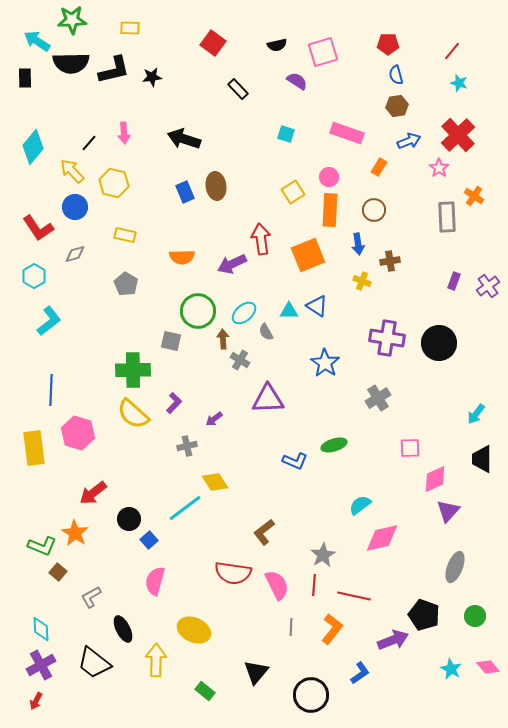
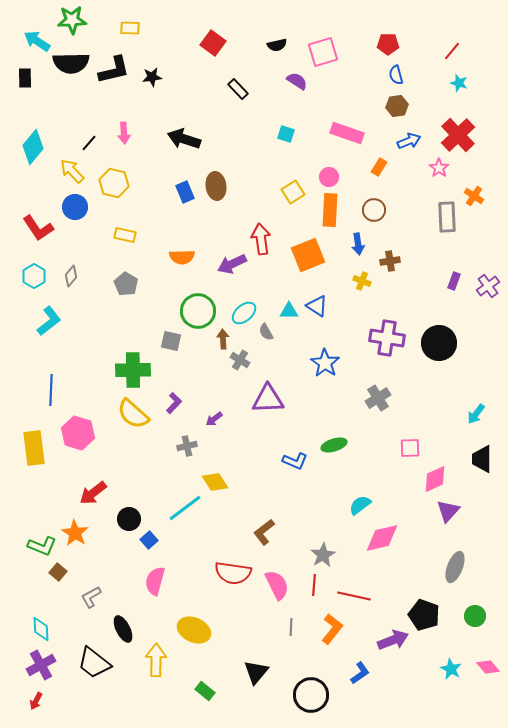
gray diamond at (75, 254): moved 4 px left, 22 px down; rotated 35 degrees counterclockwise
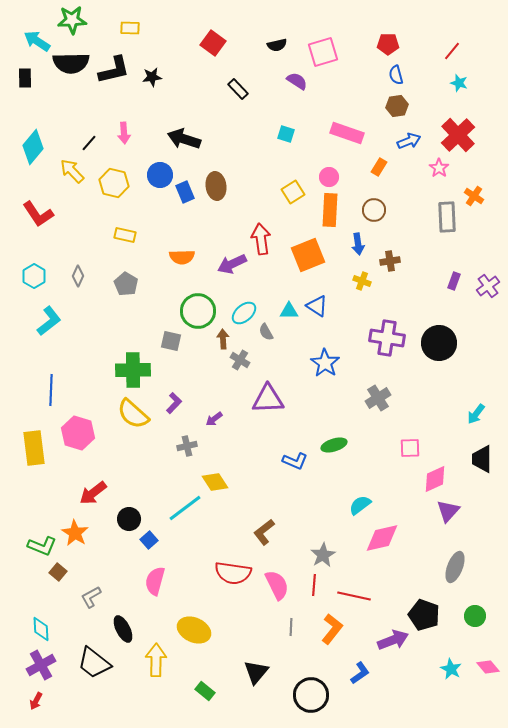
blue circle at (75, 207): moved 85 px right, 32 px up
red L-shape at (38, 228): moved 14 px up
gray diamond at (71, 276): moved 7 px right; rotated 15 degrees counterclockwise
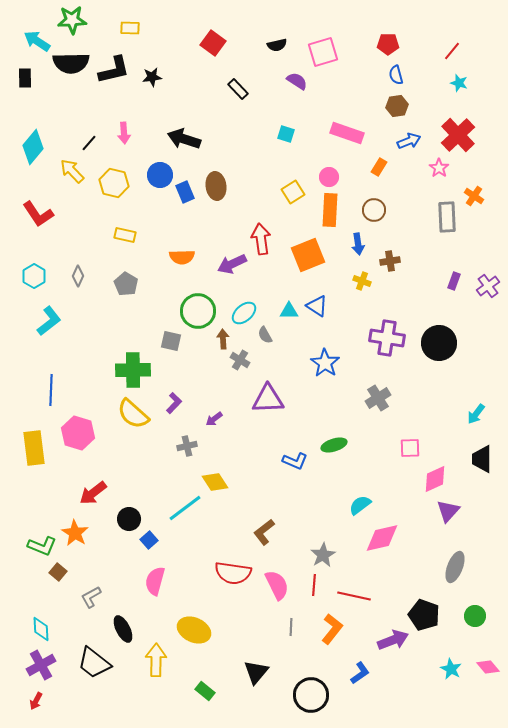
gray semicircle at (266, 332): moved 1 px left, 3 px down
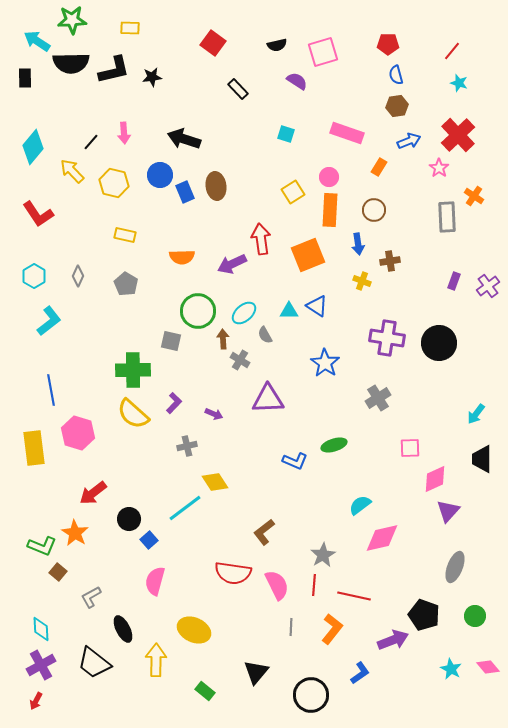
black line at (89, 143): moved 2 px right, 1 px up
blue line at (51, 390): rotated 12 degrees counterclockwise
purple arrow at (214, 419): moved 5 px up; rotated 120 degrees counterclockwise
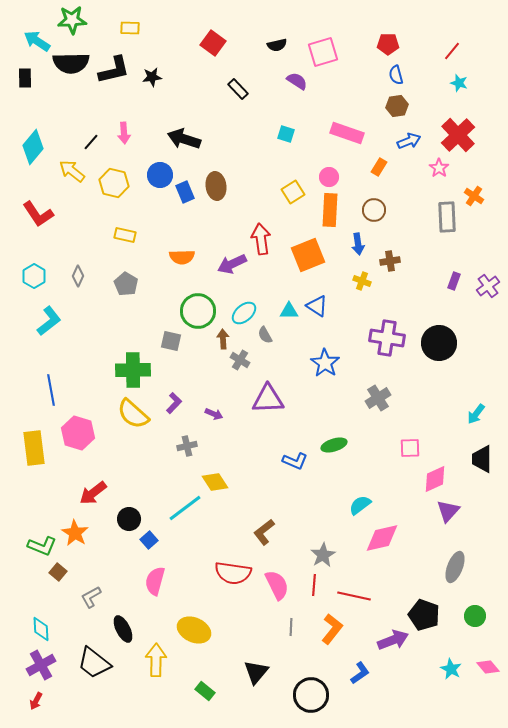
yellow arrow at (72, 171): rotated 8 degrees counterclockwise
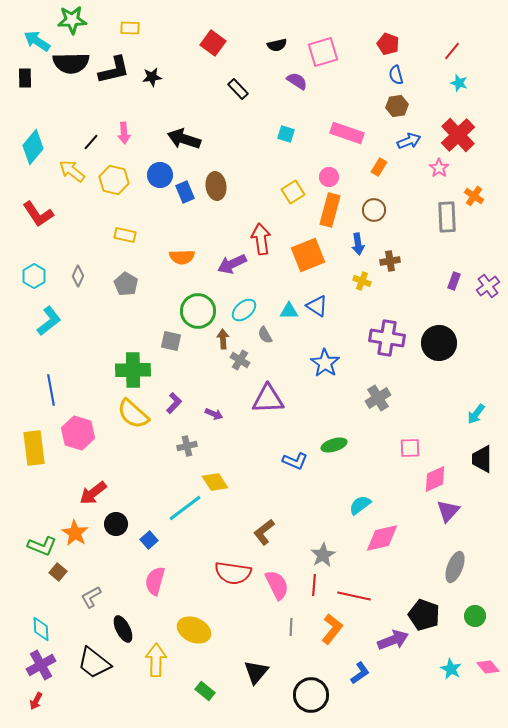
red pentagon at (388, 44): rotated 20 degrees clockwise
yellow hexagon at (114, 183): moved 3 px up
orange rectangle at (330, 210): rotated 12 degrees clockwise
cyan ellipse at (244, 313): moved 3 px up
black circle at (129, 519): moved 13 px left, 5 px down
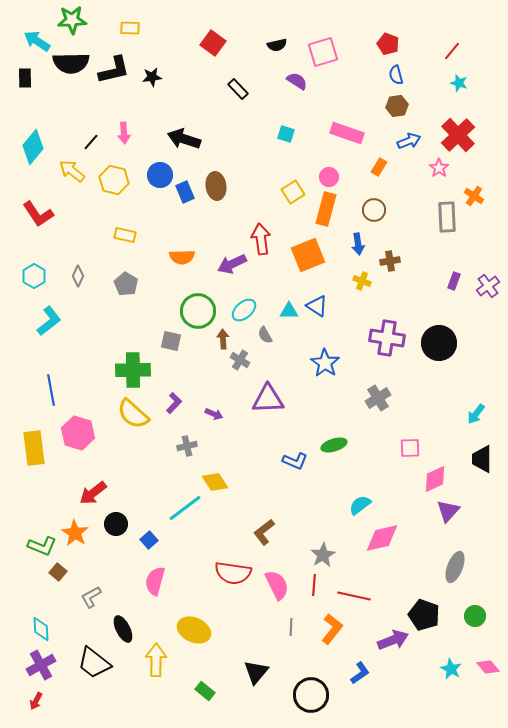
orange rectangle at (330, 210): moved 4 px left, 1 px up
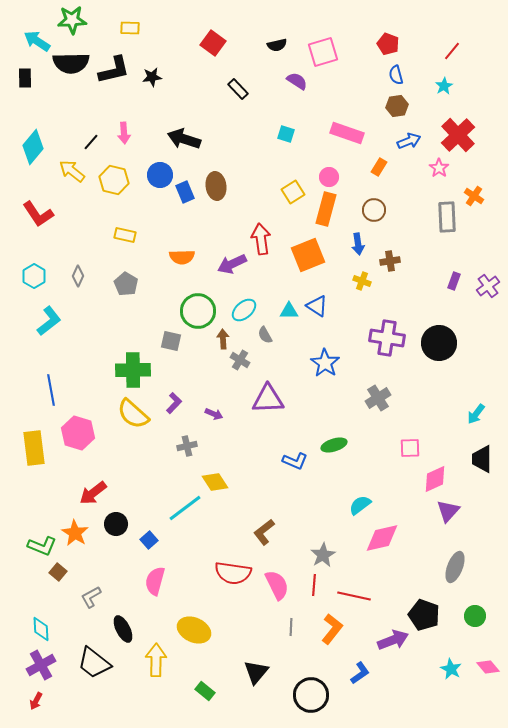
cyan star at (459, 83): moved 15 px left, 3 px down; rotated 24 degrees clockwise
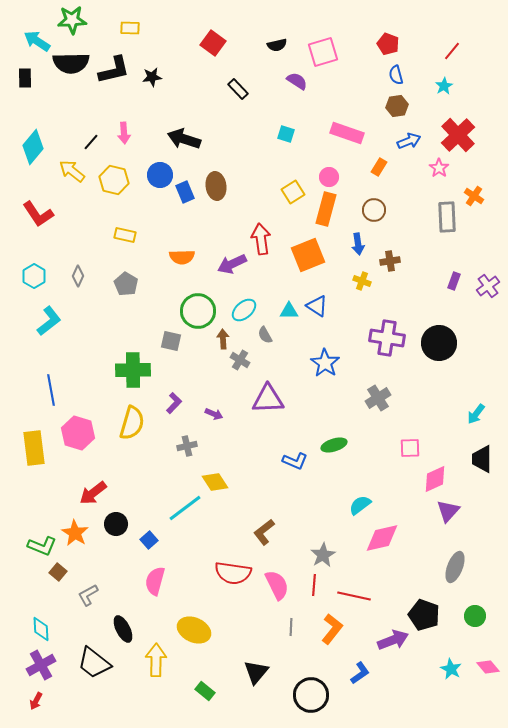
yellow semicircle at (133, 414): moved 1 px left, 9 px down; rotated 116 degrees counterclockwise
gray L-shape at (91, 597): moved 3 px left, 2 px up
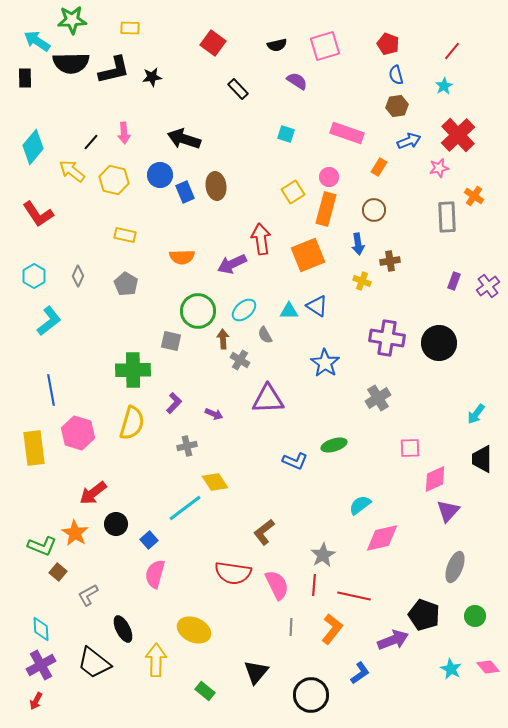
pink square at (323, 52): moved 2 px right, 6 px up
pink star at (439, 168): rotated 24 degrees clockwise
pink semicircle at (155, 581): moved 7 px up
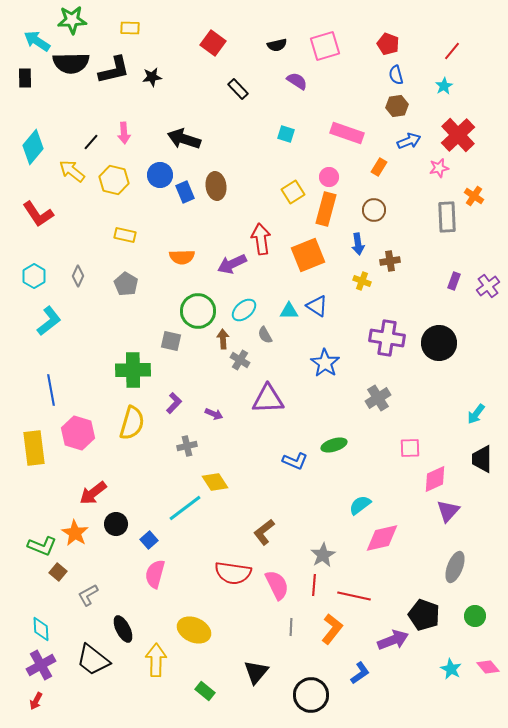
black trapezoid at (94, 663): moved 1 px left, 3 px up
